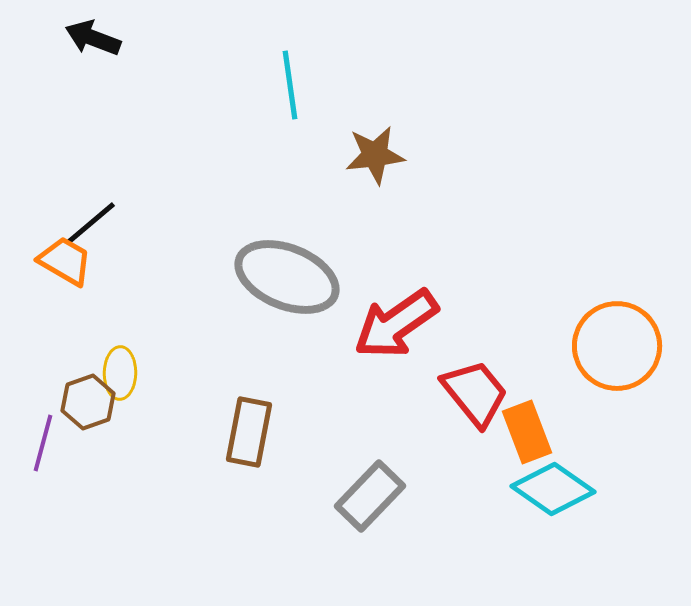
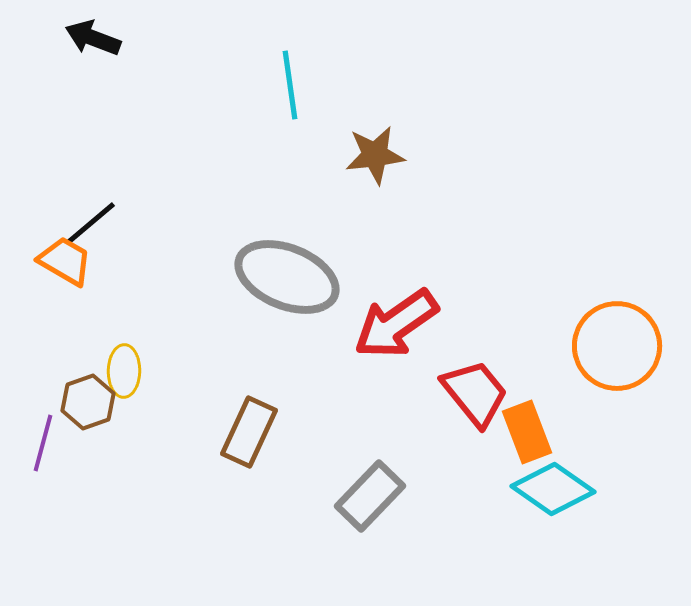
yellow ellipse: moved 4 px right, 2 px up
brown rectangle: rotated 14 degrees clockwise
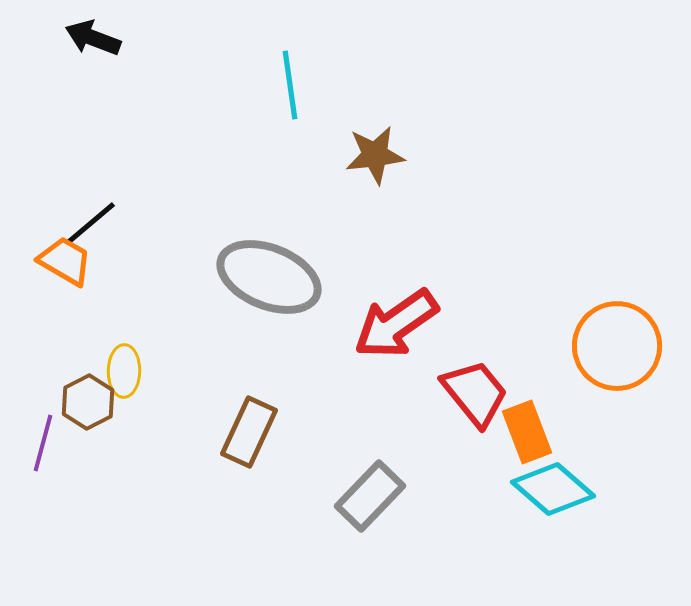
gray ellipse: moved 18 px left
brown hexagon: rotated 8 degrees counterclockwise
cyan diamond: rotated 6 degrees clockwise
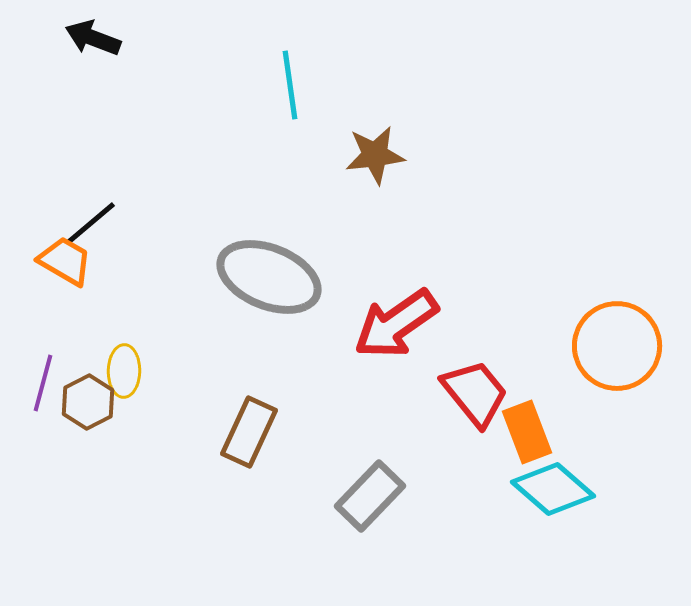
purple line: moved 60 px up
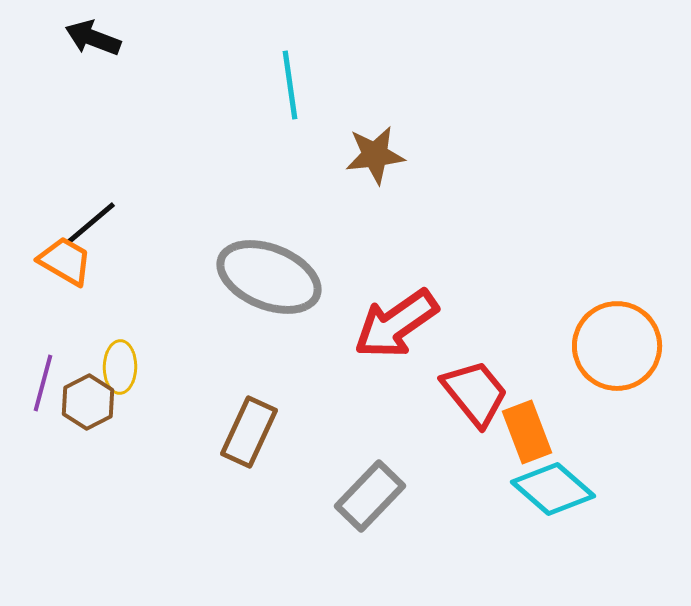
yellow ellipse: moved 4 px left, 4 px up
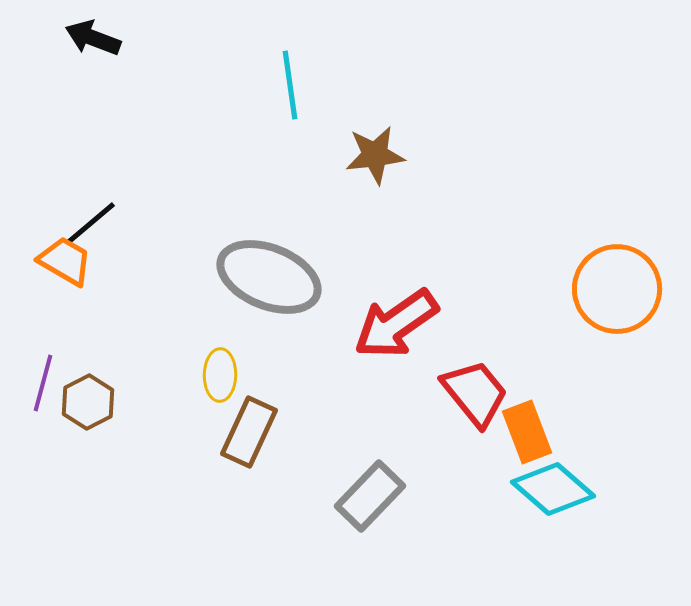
orange circle: moved 57 px up
yellow ellipse: moved 100 px right, 8 px down
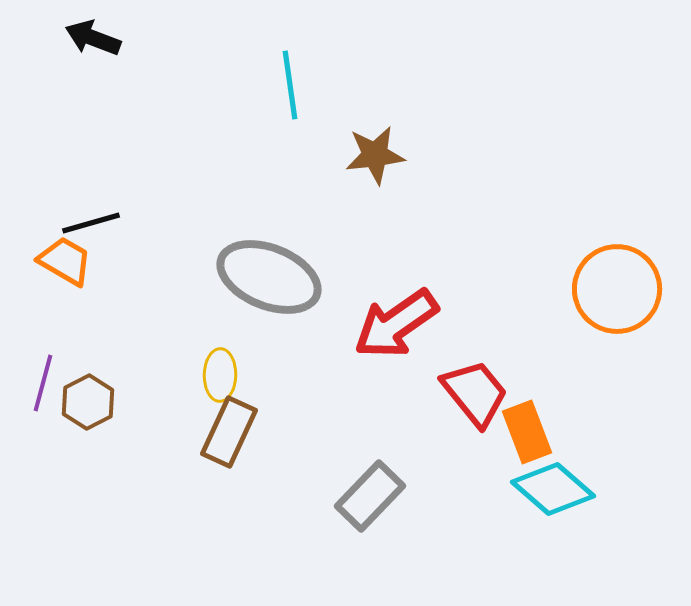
black line: rotated 24 degrees clockwise
brown rectangle: moved 20 px left
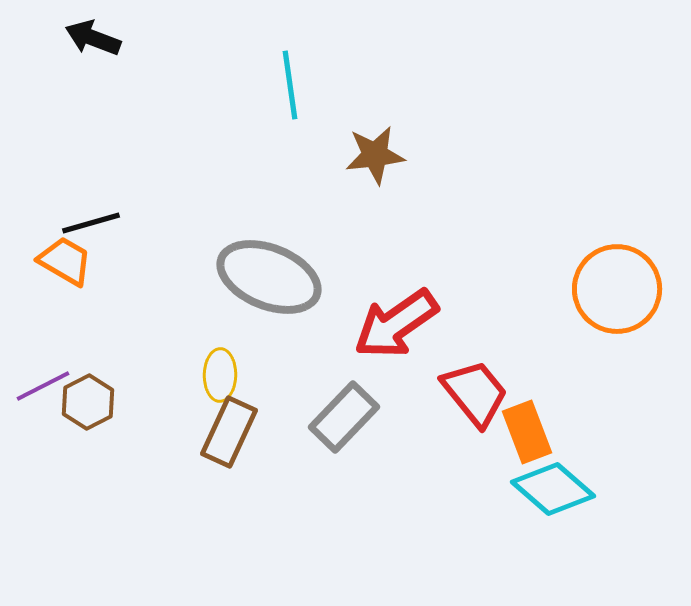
purple line: moved 3 px down; rotated 48 degrees clockwise
gray rectangle: moved 26 px left, 79 px up
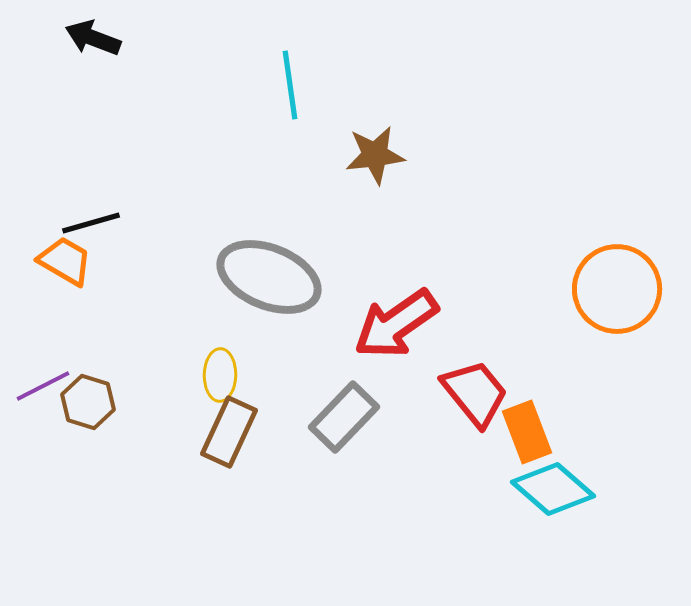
brown hexagon: rotated 16 degrees counterclockwise
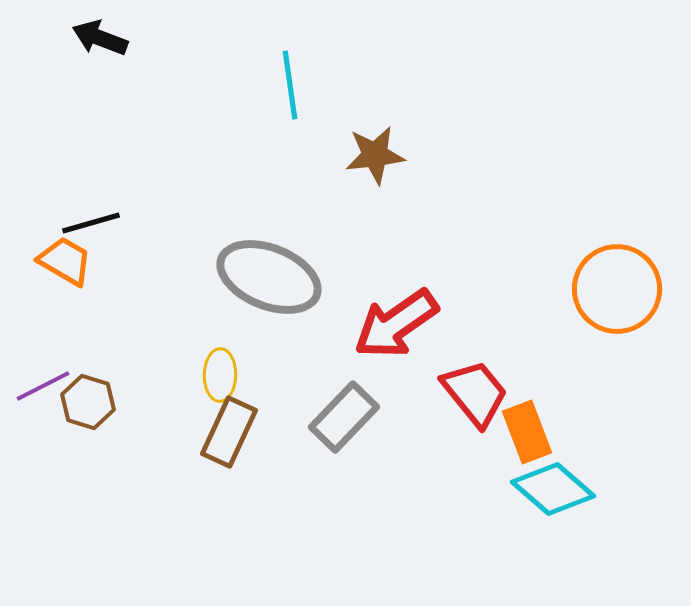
black arrow: moved 7 px right
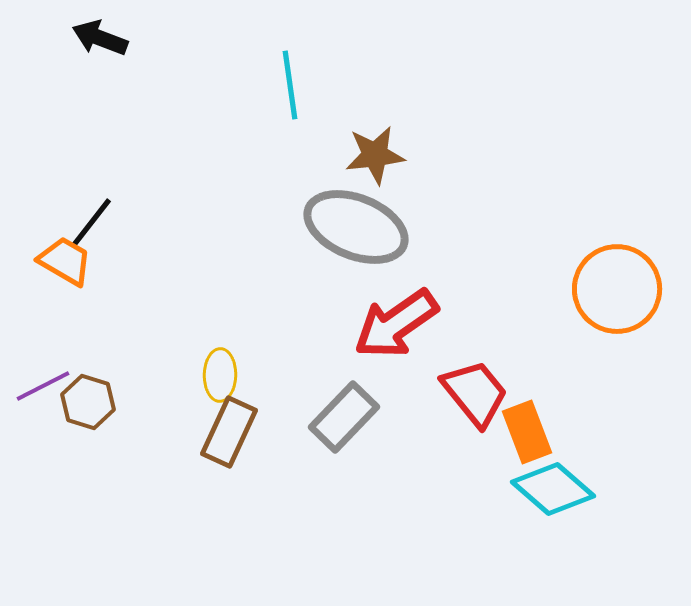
black line: rotated 36 degrees counterclockwise
gray ellipse: moved 87 px right, 50 px up
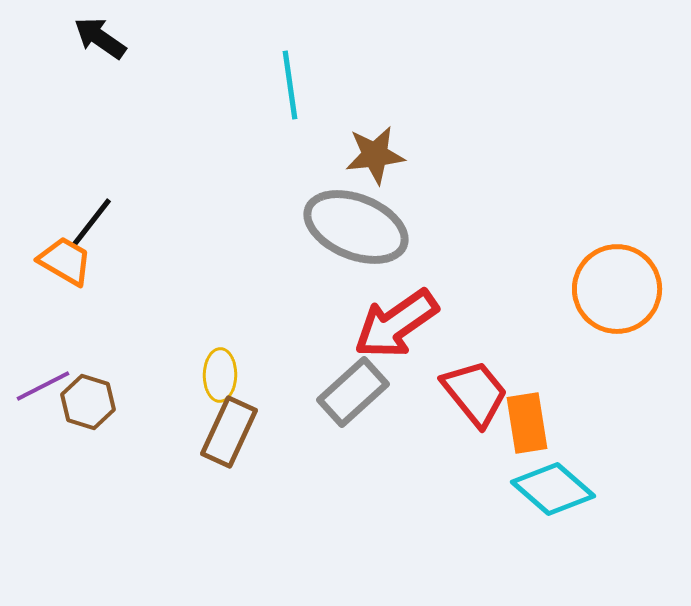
black arrow: rotated 14 degrees clockwise
gray rectangle: moved 9 px right, 25 px up; rotated 4 degrees clockwise
orange rectangle: moved 9 px up; rotated 12 degrees clockwise
